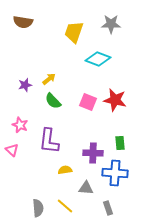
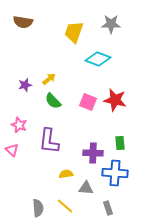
pink star: moved 1 px left
yellow semicircle: moved 1 px right, 4 px down
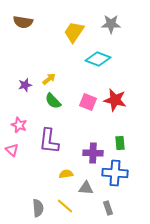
yellow trapezoid: rotated 15 degrees clockwise
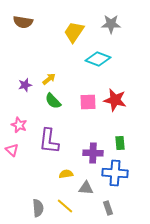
pink square: rotated 24 degrees counterclockwise
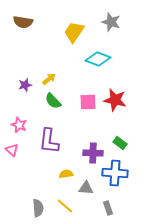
gray star: moved 2 px up; rotated 18 degrees clockwise
green rectangle: rotated 48 degrees counterclockwise
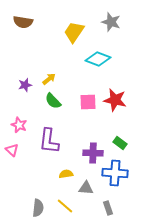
gray semicircle: rotated 12 degrees clockwise
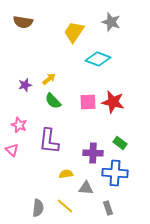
red star: moved 2 px left, 2 px down
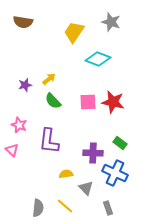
blue cross: rotated 20 degrees clockwise
gray triangle: rotated 42 degrees clockwise
